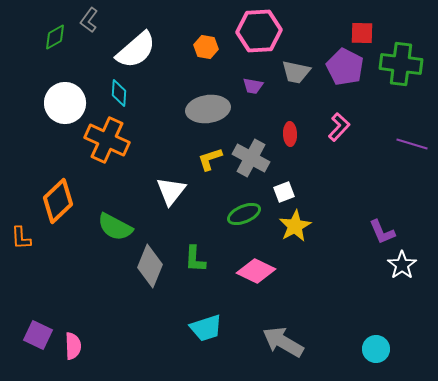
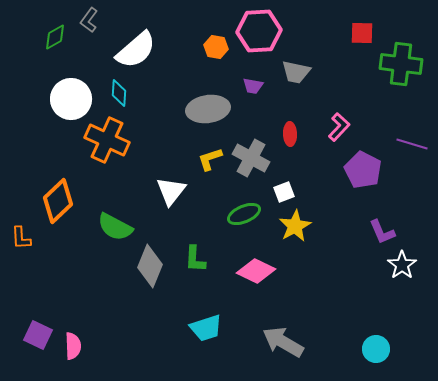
orange hexagon: moved 10 px right
purple pentagon: moved 18 px right, 103 px down
white circle: moved 6 px right, 4 px up
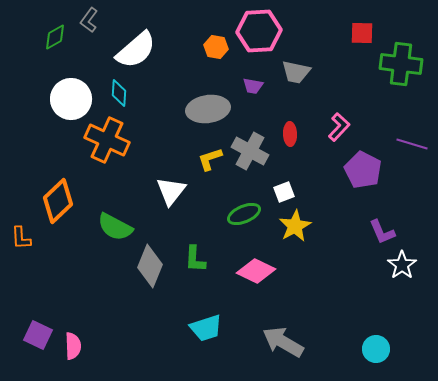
gray cross: moved 1 px left, 7 px up
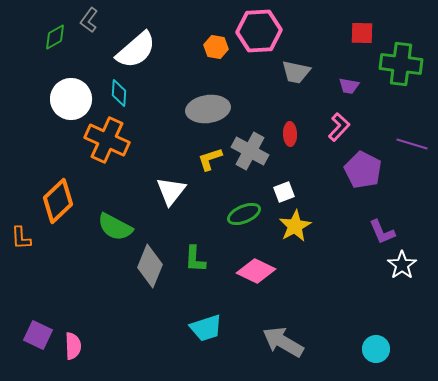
purple trapezoid: moved 96 px right
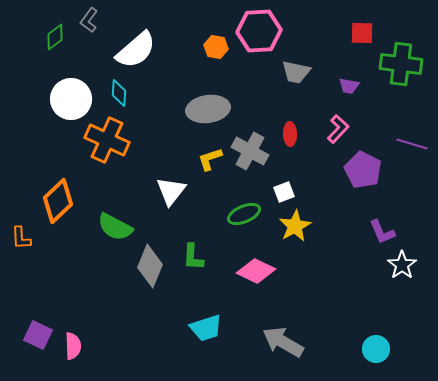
green diamond: rotated 8 degrees counterclockwise
pink L-shape: moved 1 px left, 2 px down
green L-shape: moved 2 px left, 2 px up
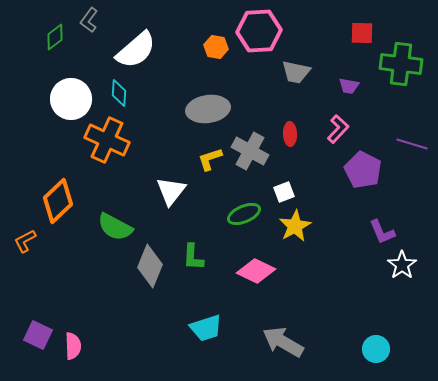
orange L-shape: moved 4 px right, 3 px down; rotated 65 degrees clockwise
